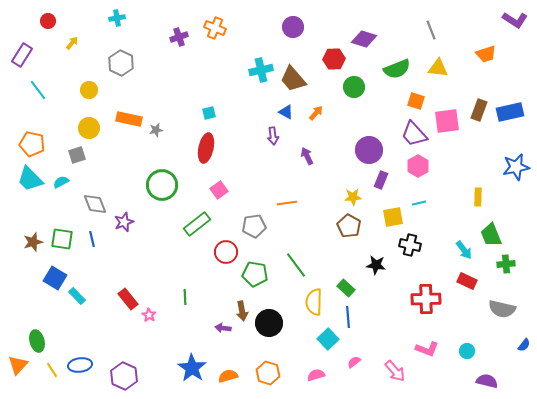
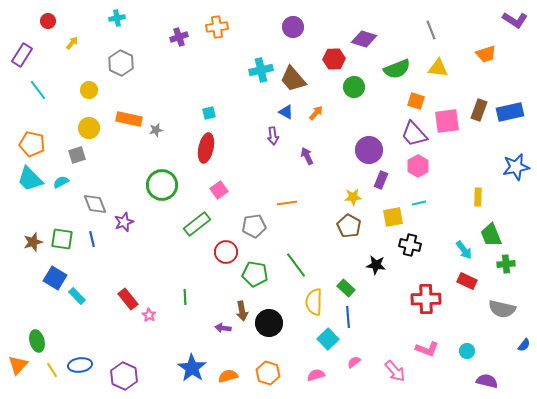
orange cross at (215, 28): moved 2 px right, 1 px up; rotated 30 degrees counterclockwise
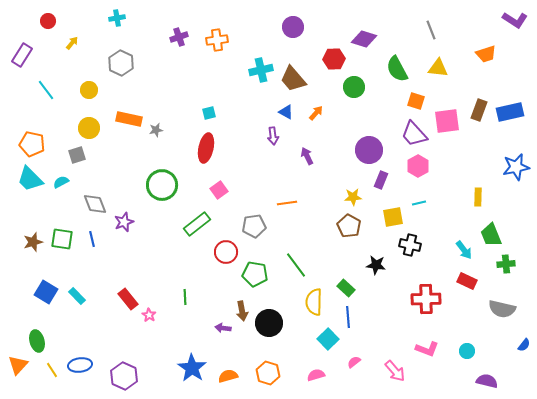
orange cross at (217, 27): moved 13 px down
green semicircle at (397, 69): rotated 84 degrees clockwise
cyan line at (38, 90): moved 8 px right
blue square at (55, 278): moved 9 px left, 14 px down
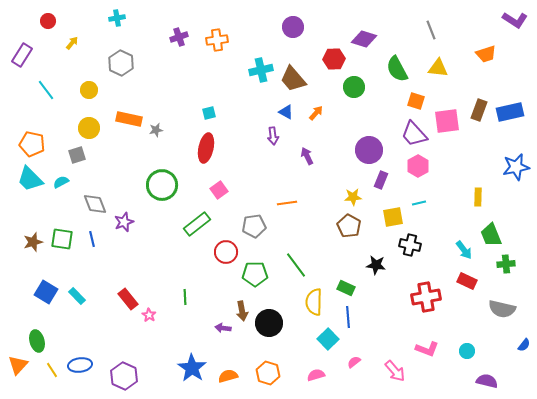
green pentagon at (255, 274): rotated 10 degrees counterclockwise
green rectangle at (346, 288): rotated 18 degrees counterclockwise
red cross at (426, 299): moved 2 px up; rotated 8 degrees counterclockwise
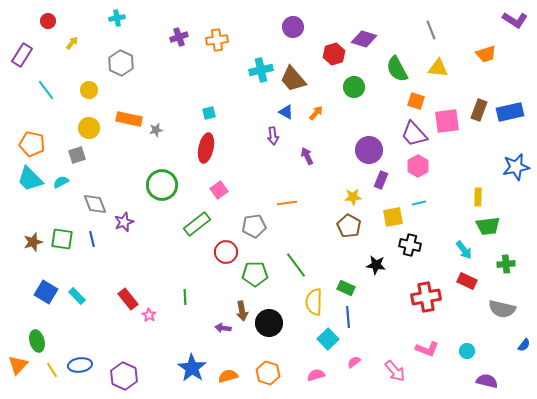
red hexagon at (334, 59): moved 5 px up; rotated 15 degrees counterclockwise
green trapezoid at (491, 235): moved 3 px left, 9 px up; rotated 75 degrees counterclockwise
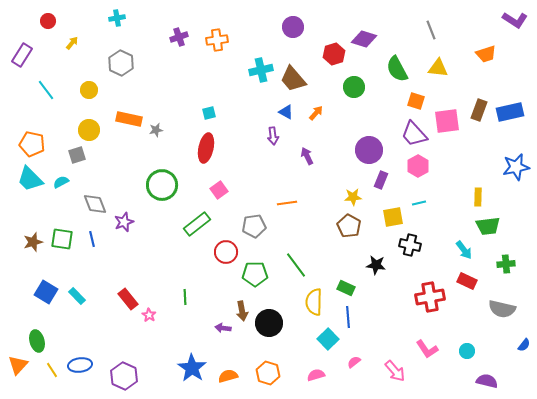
yellow circle at (89, 128): moved 2 px down
red cross at (426, 297): moved 4 px right
pink L-shape at (427, 349): rotated 35 degrees clockwise
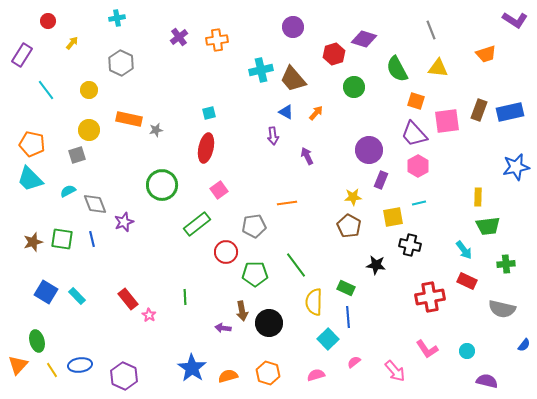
purple cross at (179, 37): rotated 18 degrees counterclockwise
cyan semicircle at (61, 182): moved 7 px right, 9 px down
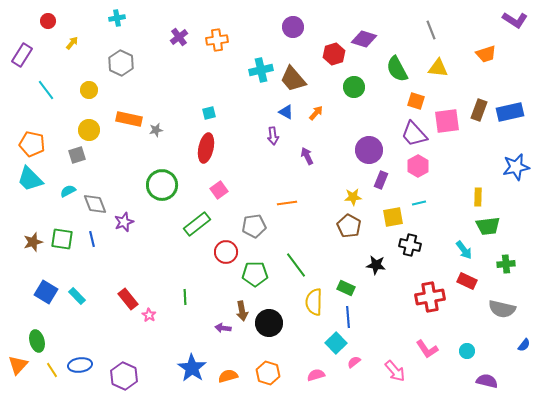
cyan square at (328, 339): moved 8 px right, 4 px down
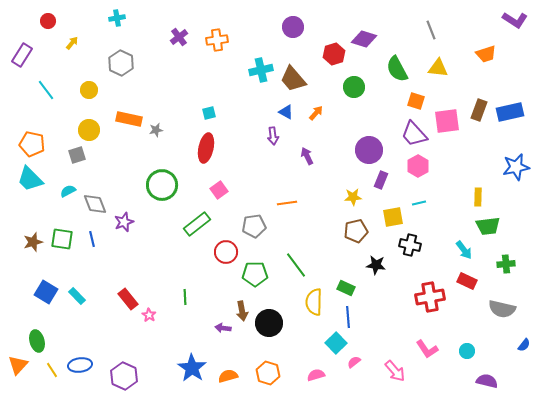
brown pentagon at (349, 226): moved 7 px right, 5 px down; rotated 30 degrees clockwise
